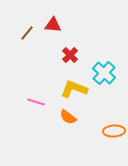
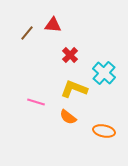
orange ellipse: moved 10 px left; rotated 15 degrees clockwise
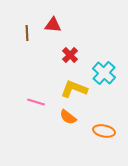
brown line: rotated 42 degrees counterclockwise
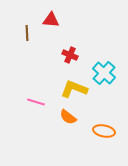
red triangle: moved 2 px left, 5 px up
red cross: rotated 21 degrees counterclockwise
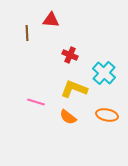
orange ellipse: moved 3 px right, 16 px up
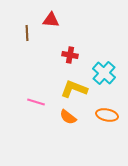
red cross: rotated 14 degrees counterclockwise
